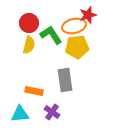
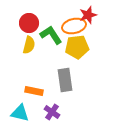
cyan triangle: moved 1 px up; rotated 18 degrees clockwise
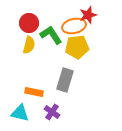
gray rectangle: rotated 25 degrees clockwise
orange rectangle: moved 1 px down
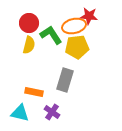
red star: moved 1 px right, 1 px down; rotated 24 degrees clockwise
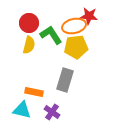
yellow pentagon: moved 1 px left
cyan triangle: moved 2 px right, 3 px up
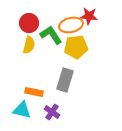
orange ellipse: moved 3 px left, 1 px up
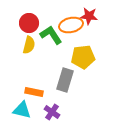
yellow pentagon: moved 7 px right, 10 px down
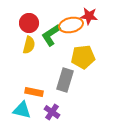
green L-shape: rotated 90 degrees counterclockwise
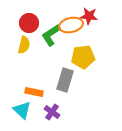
yellow semicircle: moved 5 px left
cyan triangle: rotated 30 degrees clockwise
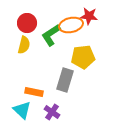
red circle: moved 2 px left
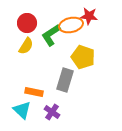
yellow semicircle: moved 2 px right, 1 px down; rotated 18 degrees clockwise
yellow pentagon: rotated 25 degrees clockwise
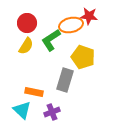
green L-shape: moved 5 px down
purple cross: rotated 35 degrees clockwise
